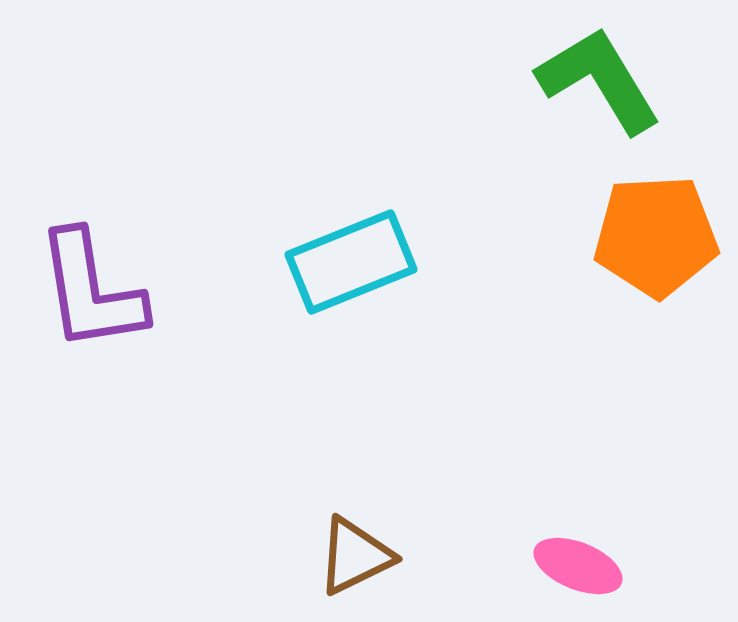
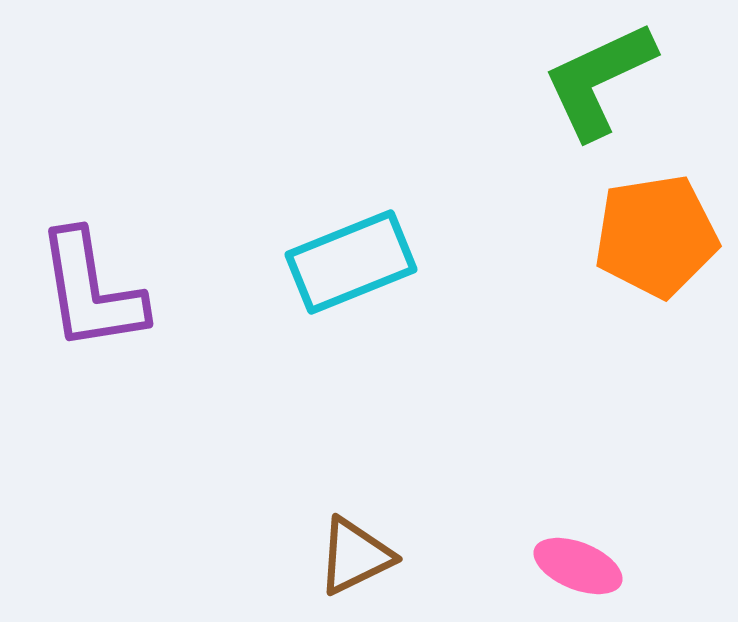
green L-shape: rotated 84 degrees counterclockwise
orange pentagon: rotated 6 degrees counterclockwise
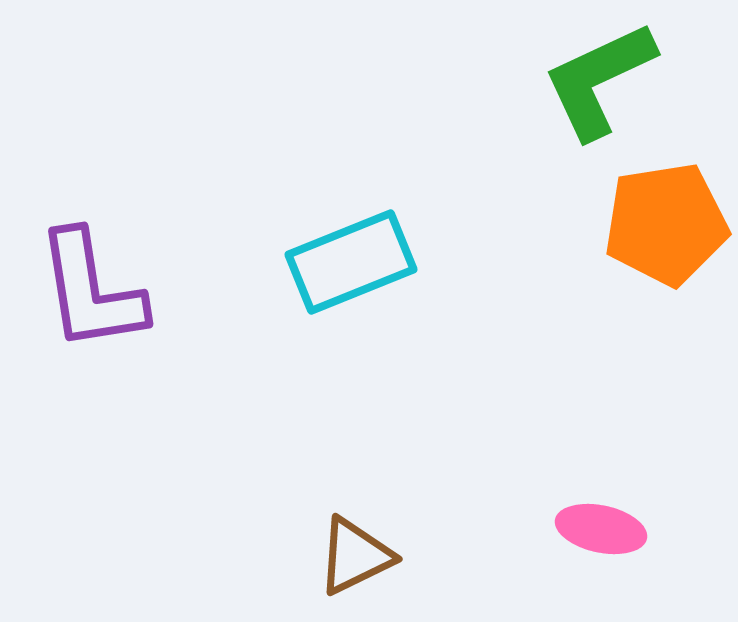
orange pentagon: moved 10 px right, 12 px up
pink ellipse: moved 23 px right, 37 px up; rotated 10 degrees counterclockwise
